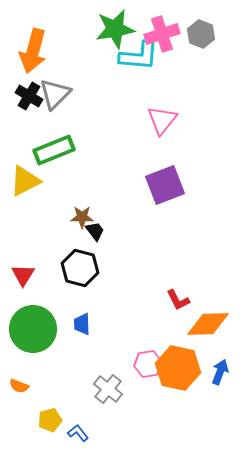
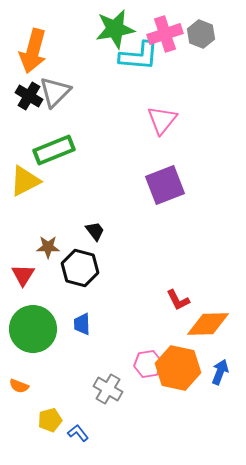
pink cross: moved 3 px right
gray triangle: moved 2 px up
brown star: moved 34 px left, 30 px down
gray cross: rotated 8 degrees counterclockwise
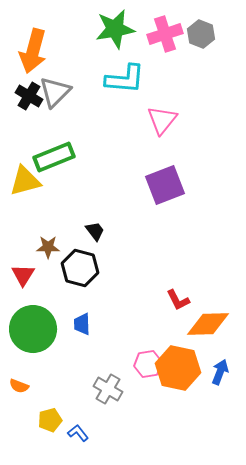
cyan L-shape: moved 14 px left, 23 px down
green rectangle: moved 7 px down
yellow triangle: rotated 12 degrees clockwise
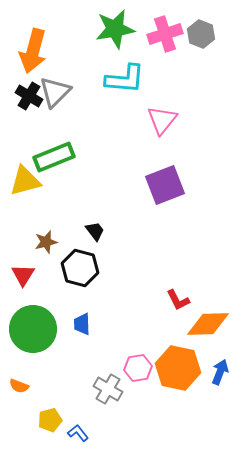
brown star: moved 2 px left, 5 px up; rotated 15 degrees counterclockwise
pink hexagon: moved 10 px left, 4 px down
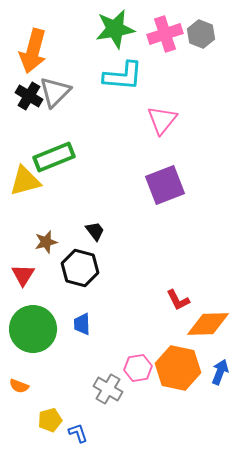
cyan L-shape: moved 2 px left, 3 px up
blue L-shape: rotated 20 degrees clockwise
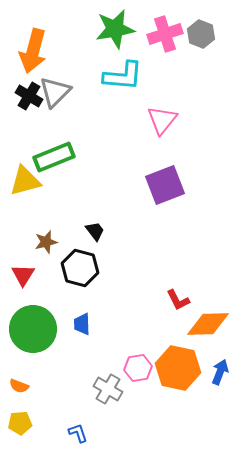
yellow pentagon: moved 30 px left, 3 px down; rotated 10 degrees clockwise
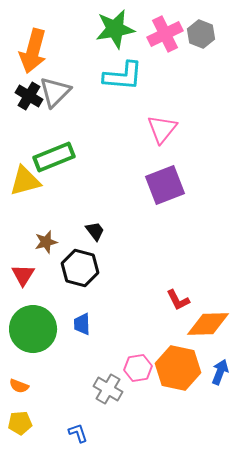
pink cross: rotated 8 degrees counterclockwise
pink triangle: moved 9 px down
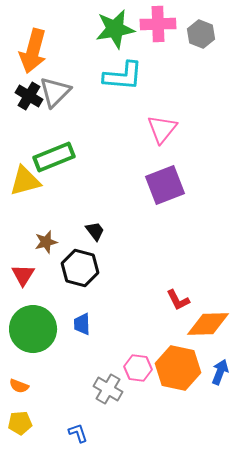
pink cross: moved 7 px left, 10 px up; rotated 24 degrees clockwise
pink hexagon: rotated 16 degrees clockwise
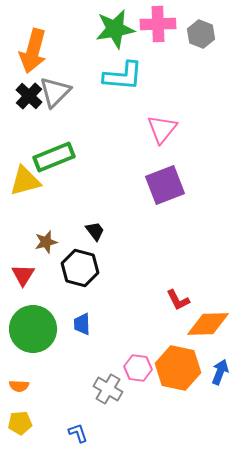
black cross: rotated 12 degrees clockwise
orange semicircle: rotated 18 degrees counterclockwise
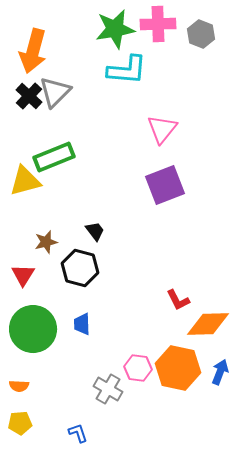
cyan L-shape: moved 4 px right, 6 px up
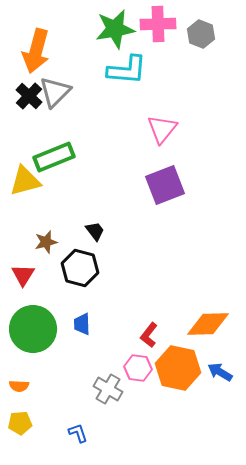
orange arrow: moved 3 px right
red L-shape: moved 29 px left, 35 px down; rotated 65 degrees clockwise
blue arrow: rotated 80 degrees counterclockwise
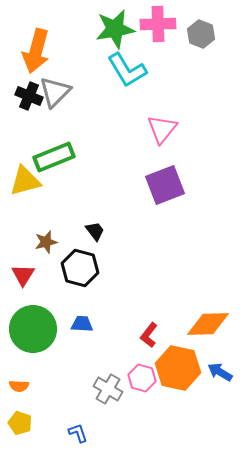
cyan L-shape: rotated 54 degrees clockwise
black cross: rotated 20 degrees counterclockwise
blue trapezoid: rotated 95 degrees clockwise
pink hexagon: moved 4 px right, 10 px down; rotated 8 degrees clockwise
yellow pentagon: rotated 25 degrees clockwise
